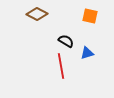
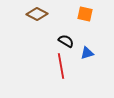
orange square: moved 5 px left, 2 px up
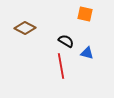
brown diamond: moved 12 px left, 14 px down
blue triangle: rotated 32 degrees clockwise
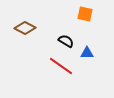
blue triangle: rotated 16 degrees counterclockwise
red line: rotated 45 degrees counterclockwise
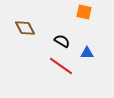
orange square: moved 1 px left, 2 px up
brown diamond: rotated 35 degrees clockwise
black semicircle: moved 4 px left
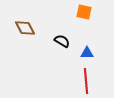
red line: moved 25 px right, 15 px down; rotated 50 degrees clockwise
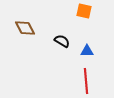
orange square: moved 1 px up
blue triangle: moved 2 px up
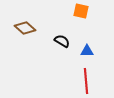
orange square: moved 3 px left
brown diamond: rotated 20 degrees counterclockwise
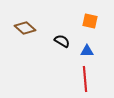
orange square: moved 9 px right, 10 px down
red line: moved 1 px left, 2 px up
